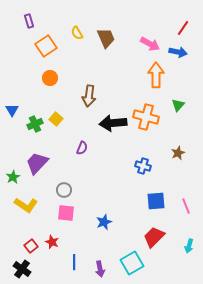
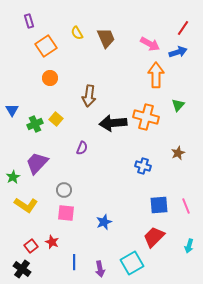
blue arrow: rotated 30 degrees counterclockwise
blue square: moved 3 px right, 4 px down
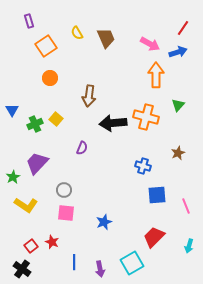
blue square: moved 2 px left, 10 px up
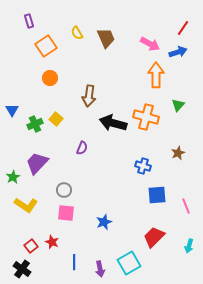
black arrow: rotated 20 degrees clockwise
cyan square: moved 3 px left
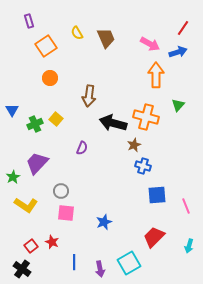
brown star: moved 44 px left, 8 px up
gray circle: moved 3 px left, 1 px down
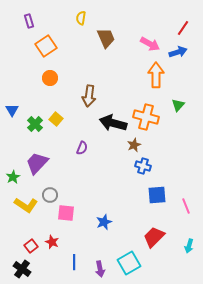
yellow semicircle: moved 4 px right, 15 px up; rotated 40 degrees clockwise
green cross: rotated 21 degrees counterclockwise
gray circle: moved 11 px left, 4 px down
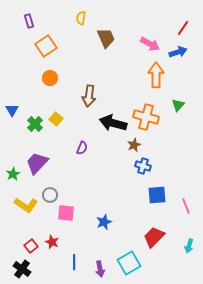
green star: moved 3 px up
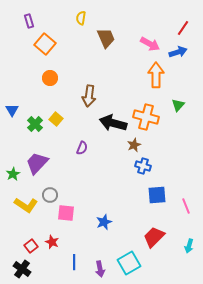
orange square: moved 1 px left, 2 px up; rotated 15 degrees counterclockwise
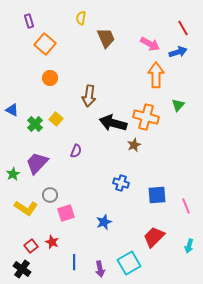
red line: rotated 63 degrees counterclockwise
blue triangle: rotated 32 degrees counterclockwise
purple semicircle: moved 6 px left, 3 px down
blue cross: moved 22 px left, 17 px down
yellow L-shape: moved 3 px down
pink square: rotated 24 degrees counterclockwise
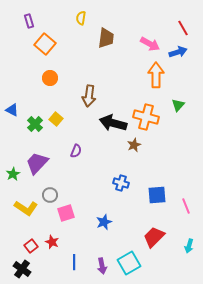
brown trapezoid: rotated 30 degrees clockwise
purple arrow: moved 2 px right, 3 px up
